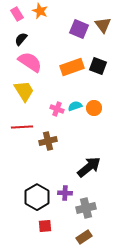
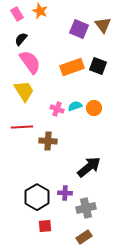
pink semicircle: rotated 20 degrees clockwise
brown cross: rotated 18 degrees clockwise
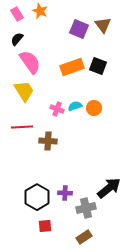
black semicircle: moved 4 px left
black arrow: moved 20 px right, 21 px down
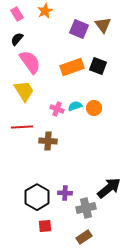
orange star: moved 5 px right; rotated 21 degrees clockwise
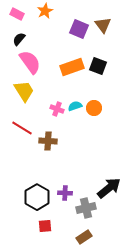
pink rectangle: rotated 32 degrees counterclockwise
black semicircle: moved 2 px right
red line: moved 1 px down; rotated 35 degrees clockwise
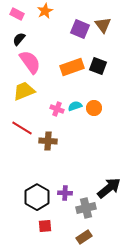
purple square: moved 1 px right
yellow trapezoid: rotated 80 degrees counterclockwise
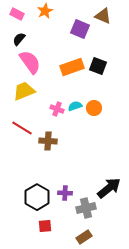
brown triangle: moved 9 px up; rotated 30 degrees counterclockwise
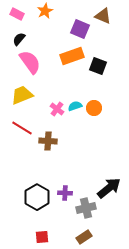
orange rectangle: moved 11 px up
yellow trapezoid: moved 2 px left, 4 px down
pink cross: rotated 16 degrees clockwise
red square: moved 3 px left, 11 px down
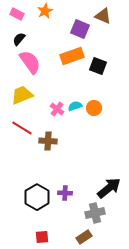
gray cross: moved 9 px right, 5 px down
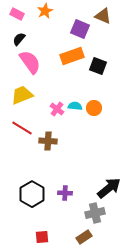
cyan semicircle: rotated 24 degrees clockwise
black hexagon: moved 5 px left, 3 px up
